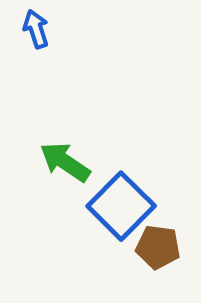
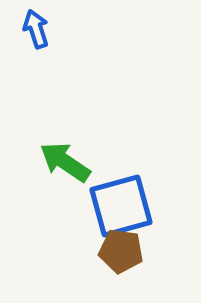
blue square: rotated 30 degrees clockwise
brown pentagon: moved 37 px left, 4 px down
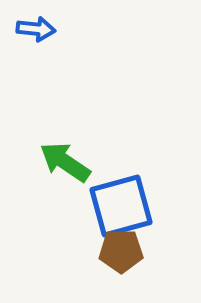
blue arrow: rotated 114 degrees clockwise
brown pentagon: rotated 9 degrees counterclockwise
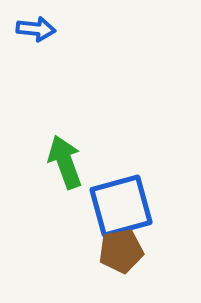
green arrow: rotated 36 degrees clockwise
brown pentagon: rotated 9 degrees counterclockwise
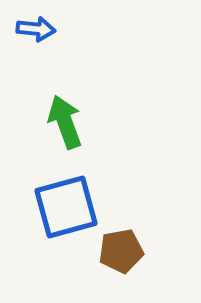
green arrow: moved 40 px up
blue square: moved 55 px left, 1 px down
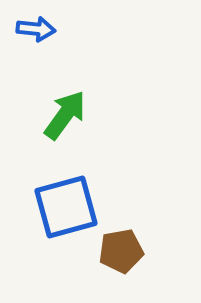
green arrow: moved 7 px up; rotated 56 degrees clockwise
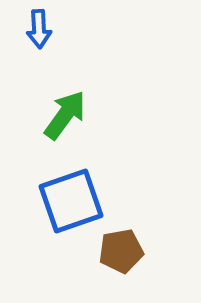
blue arrow: moved 3 px right; rotated 81 degrees clockwise
blue square: moved 5 px right, 6 px up; rotated 4 degrees counterclockwise
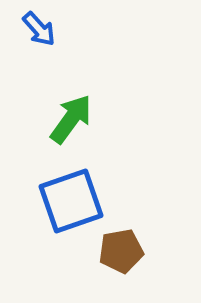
blue arrow: rotated 39 degrees counterclockwise
green arrow: moved 6 px right, 4 px down
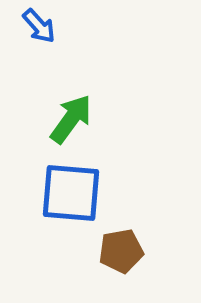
blue arrow: moved 3 px up
blue square: moved 8 px up; rotated 24 degrees clockwise
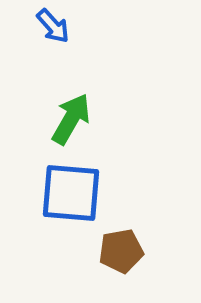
blue arrow: moved 14 px right
green arrow: rotated 6 degrees counterclockwise
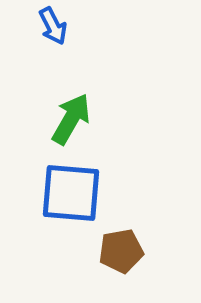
blue arrow: rotated 15 degrees clockwise
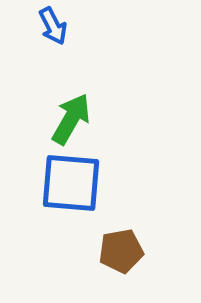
blue square: moved 10 px up
